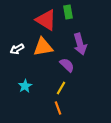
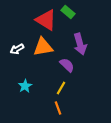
green rectangle: rotated 40 degrees counterclockwise
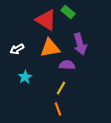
orange triangle: moved 7 px right, 1 px down
purple semicircle: rotated 42 degrees counterclockwise
cyan star: moved 9 px up
orange line: moved 1 px down
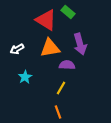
orange line: moved 3 px down
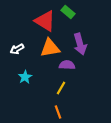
red triangle: moved 1 px left, 1 px down
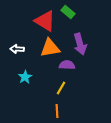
white arrow: rotated 32 degrees clockwise
orange line: moved 1 px left, 1 px up; rotated 16 degrees clockwise
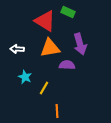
green rectangle: rotated 16 degrees counterclockwise
cyan star: rotated 16 degrees counterclockwise
yellow line: moved 17 px left
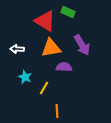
purple arrow: moved 2 px right, 1 px down; rotated 15 degrees counterclockwise
orange triangle: moved 1 px right
purple semicircle: moved 3 px left, 2 px down
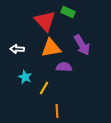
red triangle: rotated 15 degrees clockwise
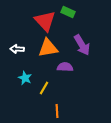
orange triangle: moved 3 px left
purple semicircle: moved 1 px right
cyan star: moved 1 px down
